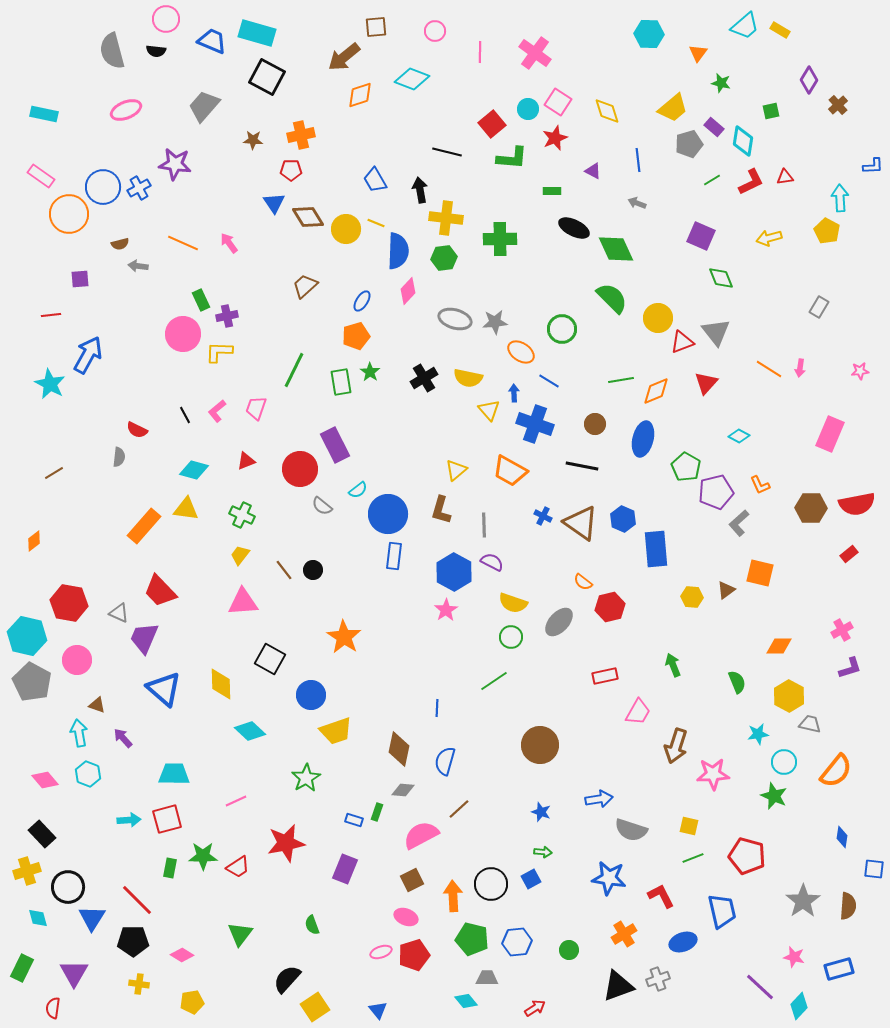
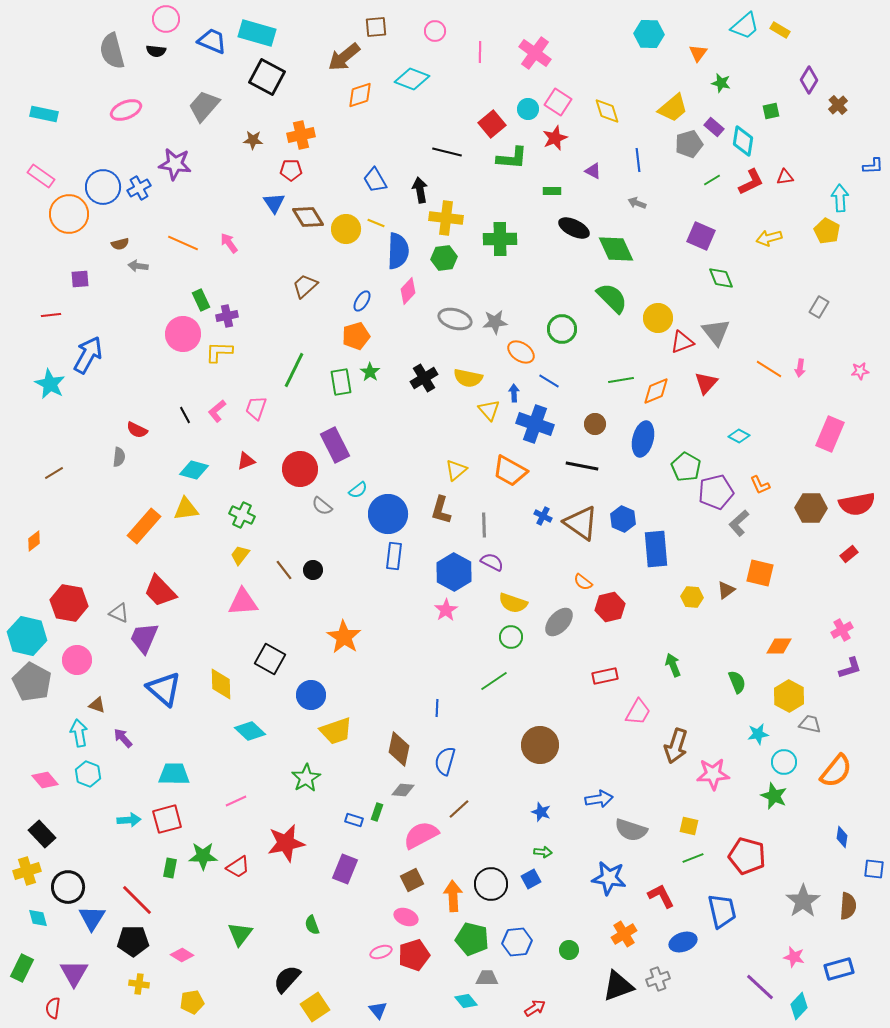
yellow triangle at (186, 509): rotated 16 degrees counterclockwise
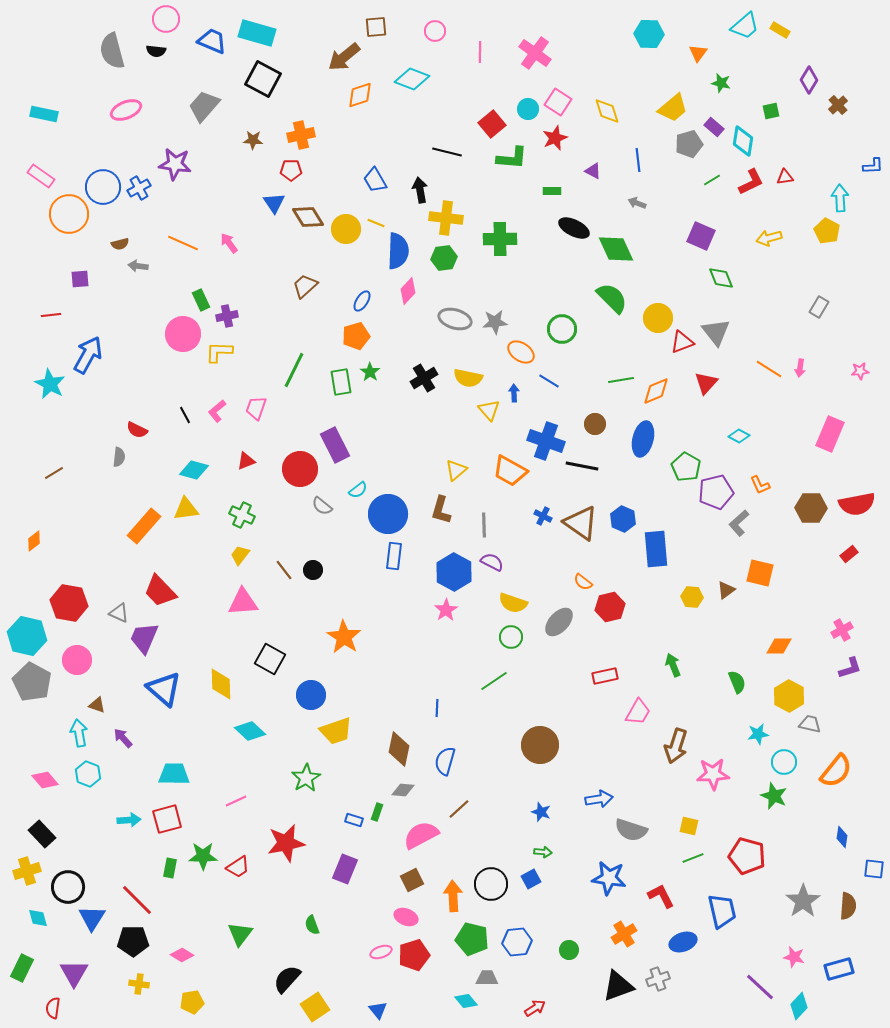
black square at (267, 77): moved 4 px left, 2 px down
blue cross at (535, 424): moved 11 px right, 17 px down
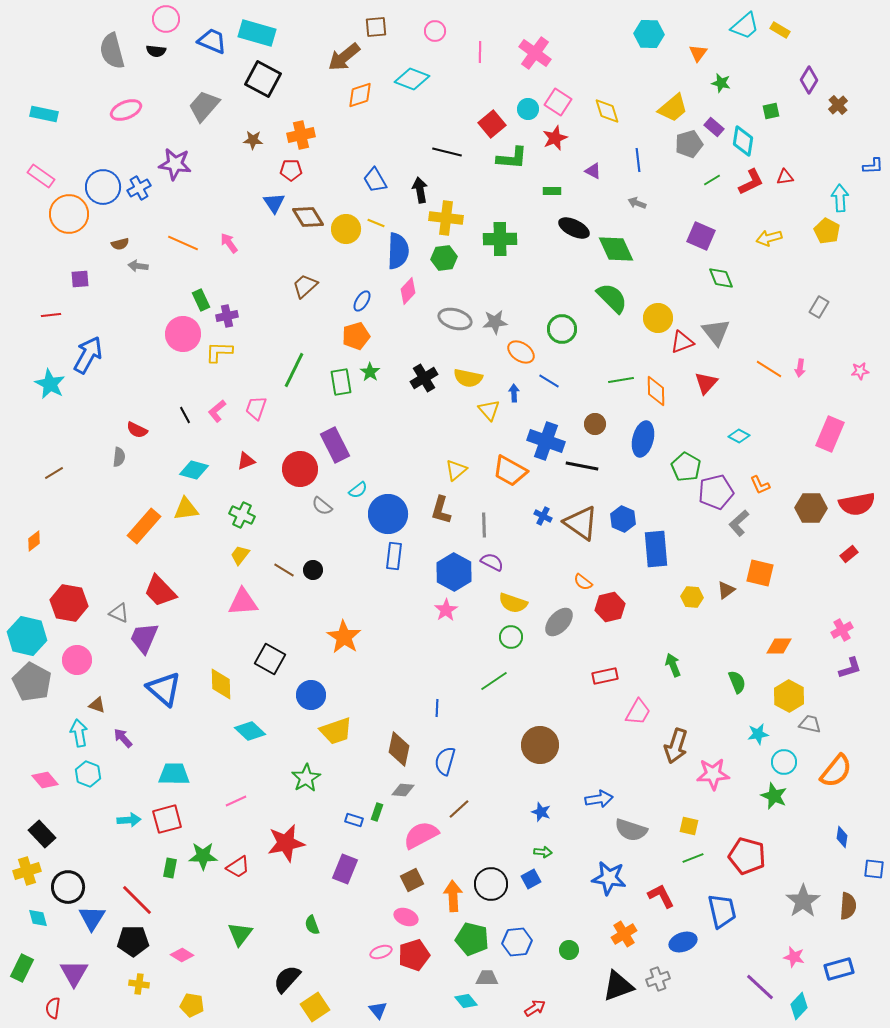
orange diamond at (656, 391): rotated 68 degrees counterclockwise
brown line at (284, 570): rotated 20 degrees counterclockwise
yellow pentagon at (192, 1002): moved 3 px down; rotated 20 degrees clockwise
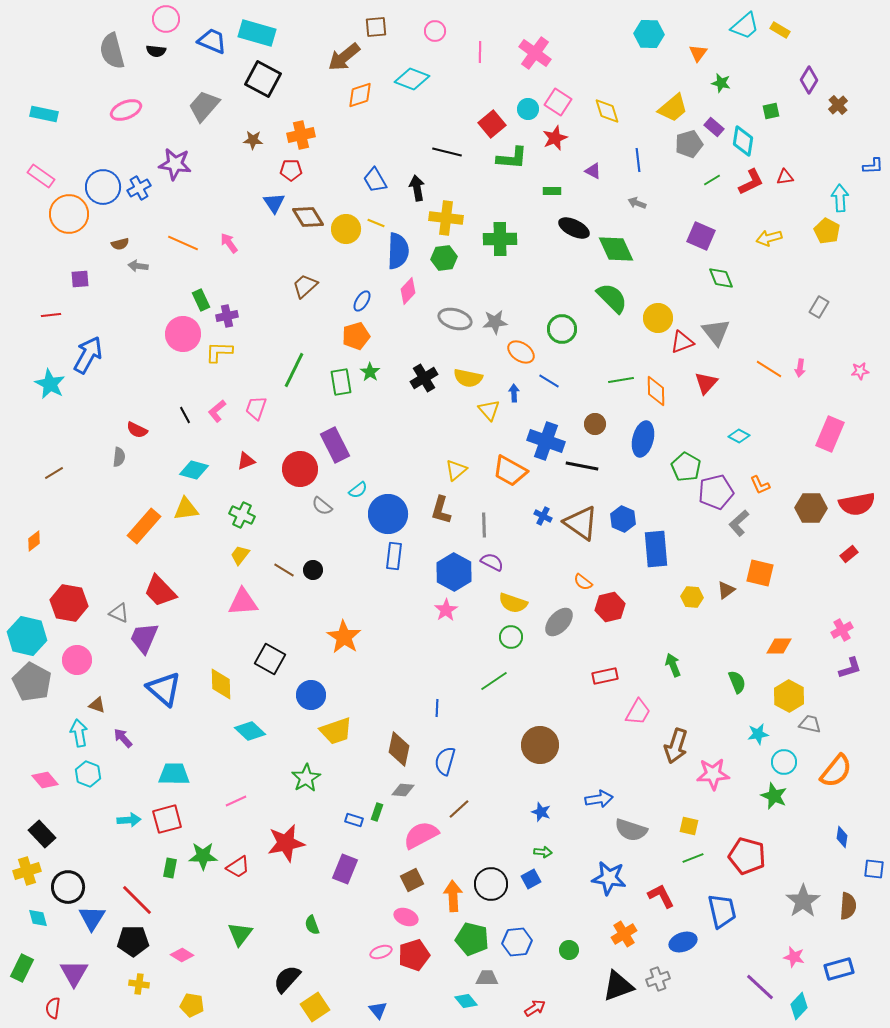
black arrow at (420, 190): moved 3 px left, 2 px up
